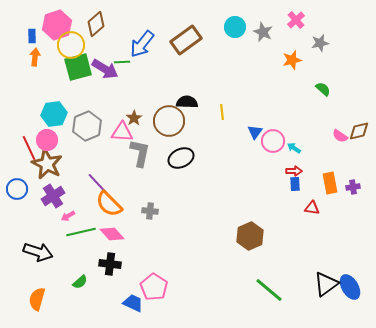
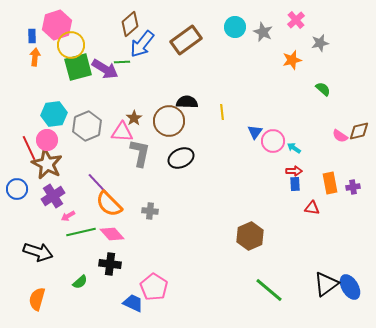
brown diamond at (96, 24): moved 34 px right
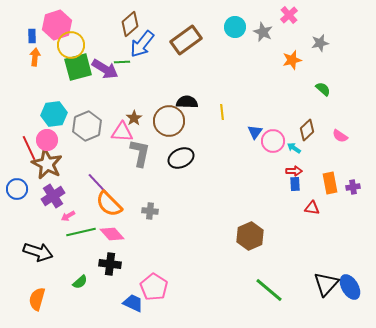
pink cross at (296, 20): moved 7 px left, 5 px up
brown diamond at (359, 131): moved 52 px left, 1 px up; rotated 30 degrees counterclockwise
black triangle at (326, 284): rotated 12 degrees counterclockwise
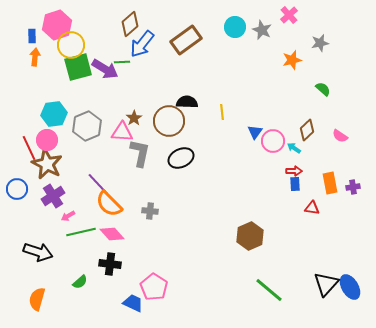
gray star at (263, 32): moved 1 px left, 2 px up
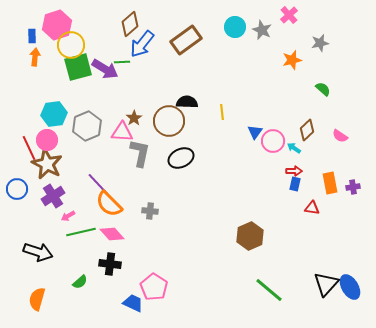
blue rectangle at (295, 184): rotated 16 degrees clockwise
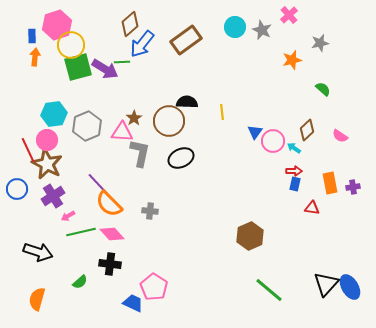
red line at (29, 148): moved 1 px left, 2 px down
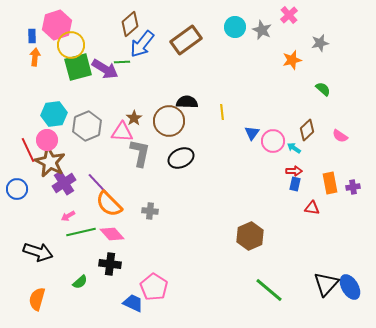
blue triangle at (255, 132): moved 3 px left, 1 px down
brown star at (47, 164): moved 3 px right, 2 px up
purple cross at (53, 196): moved 11 px right, 13 px up
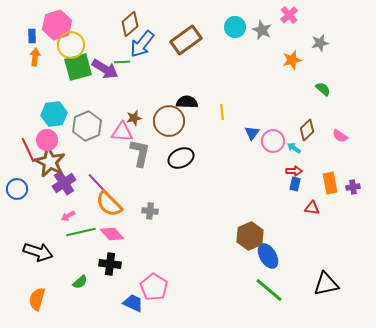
brown star at (134, 118): rotated 21 degrees clockwise
black triangle at (326, 284): rotated 36 degrees clockwise
blue ellipse at (350, 287): moved 82 px left, 31 px up
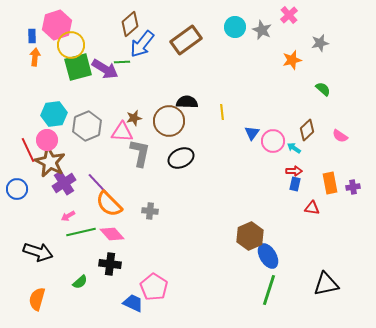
green line at (269, 290): rotated 68 degrees clockwise
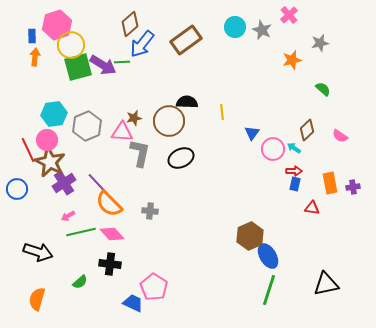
purple arrow at (105, 69): moved 2 px left, 4 px up
pink circle at (273, 141): moved 8 px down
